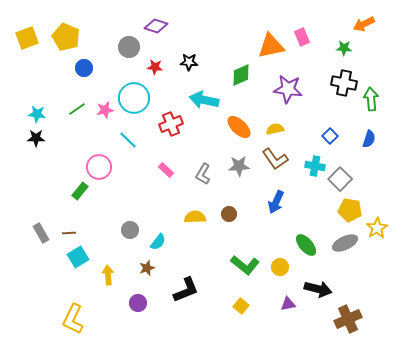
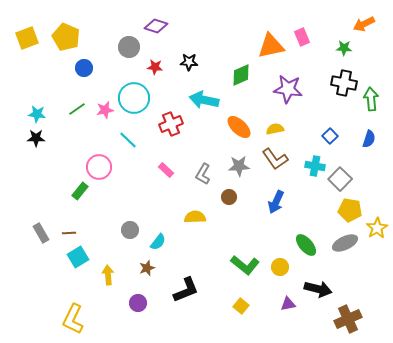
brown circle at (229, 214): moved 17 px up
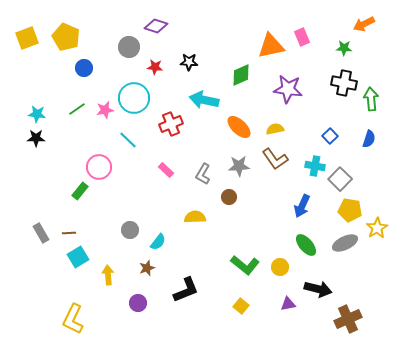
blue arrow at (276, 202): moved 26 px right, 4 px down
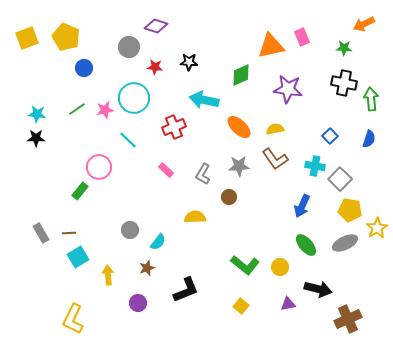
red cross at (171, 124): moved 3 px right, 3 px down
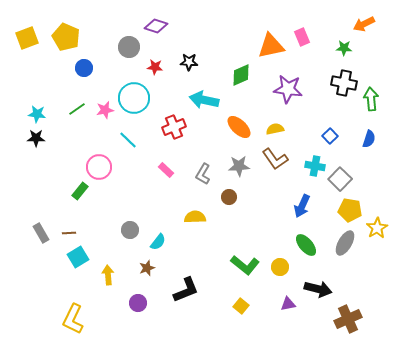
gray ellipse at (345, 243): rotated 35 degrees counterclockwise
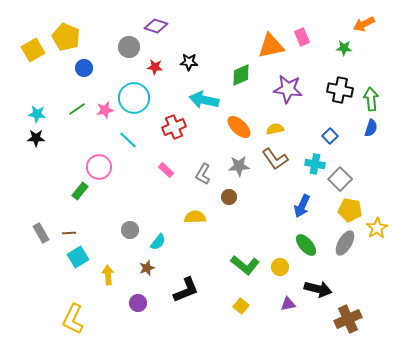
yellow square at (27, 38): moved 6 px right, 12 px down; rotated 10 degrees counterclockwise
black cross at (344, 83): moved 4 px left, 7 px down
blue semicircle at (369, 139): moved 2 px right, 11 px up
cyan cross at (315, 166): moved 2 px up
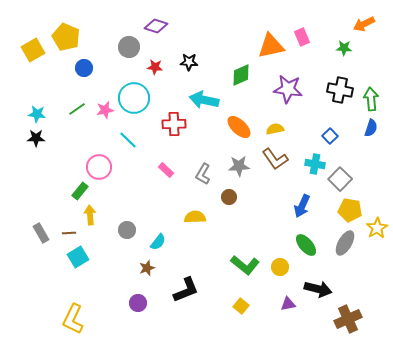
red cross at (174, 127): moved 3 px up; rotated 20 degrees clockwise
gray circle at (130, 230): moved 3 px left
yellow arrow at (108, 275): moved 18 px left, 60 px up
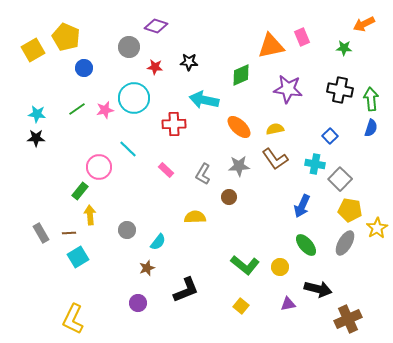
cyan line at (128, 140): moved 9 px down
